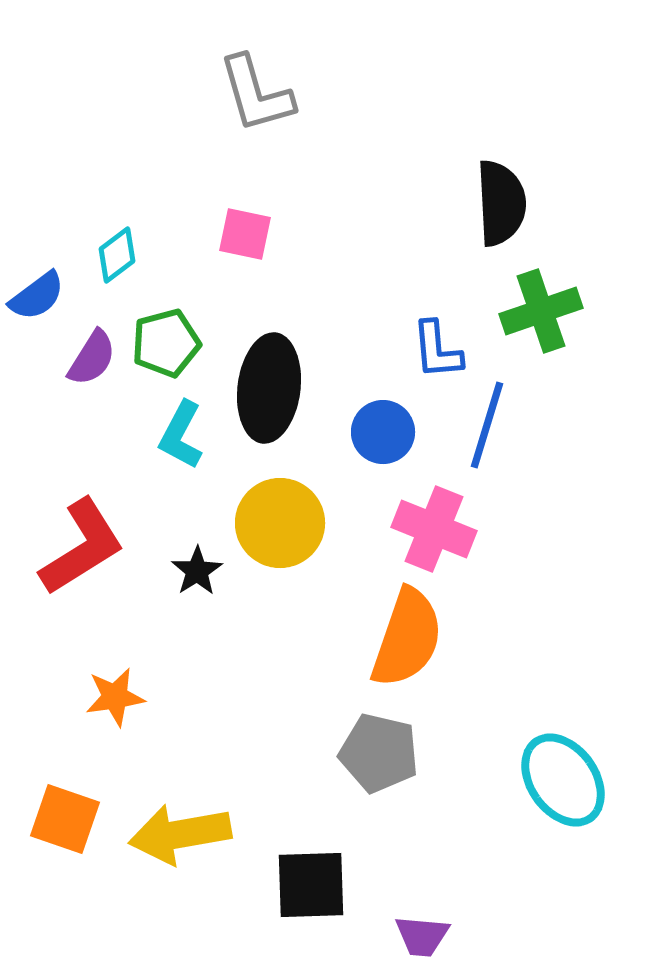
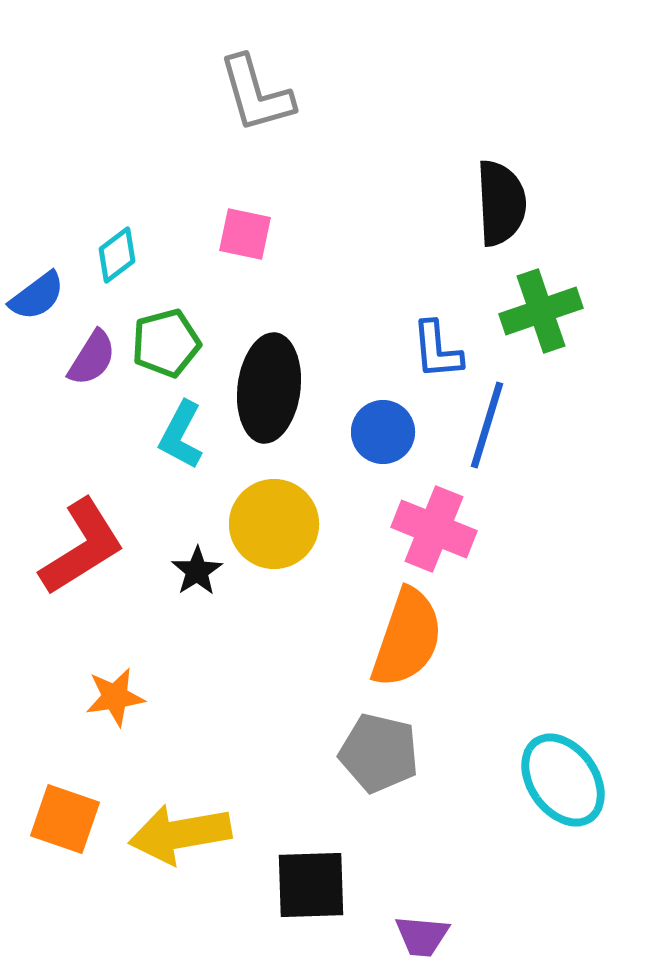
yellow circle: moved 6 px left, 1 px down
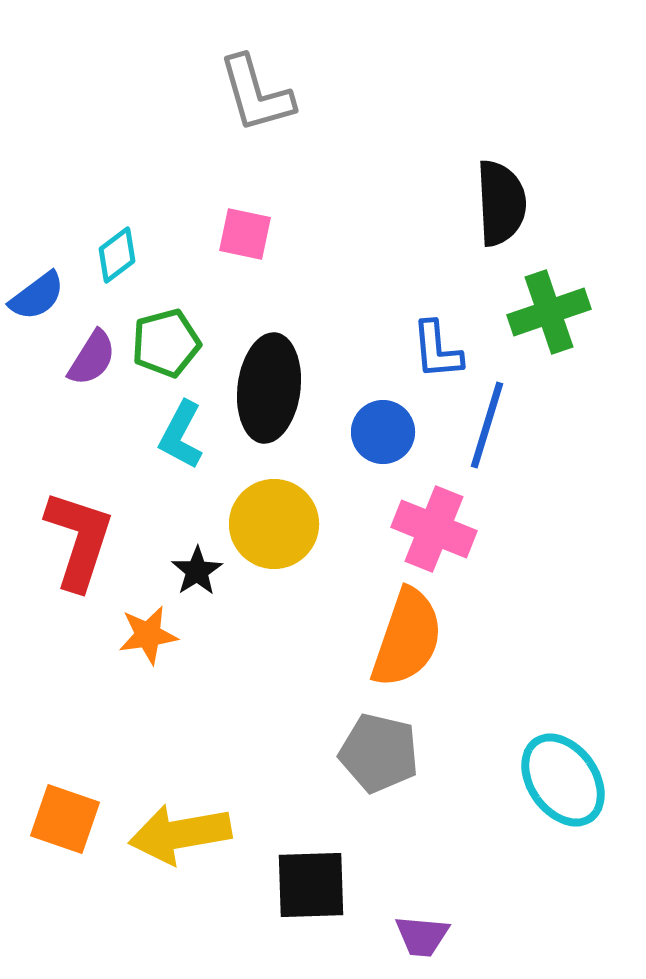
green cross: moved 8 px right, 1 px down
red L-shape: moved 3 px left, 7 px up; rotated 40 degrees counterclockwise
orange star: moved 33 px right, 62 px up
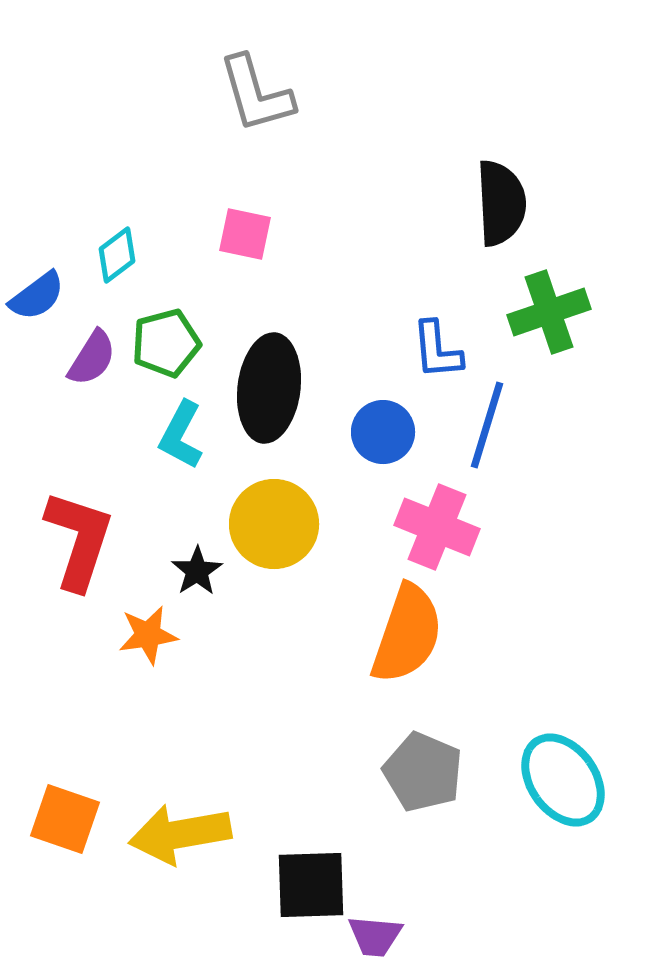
pink cross: moved 3 px right, 2 px up
orange semicircle: moved 4 px up
gray pentagon: moved 44 px right, 19 px down; rotated 10 degrees clockwise
purple trapezoid: moved 47 px left
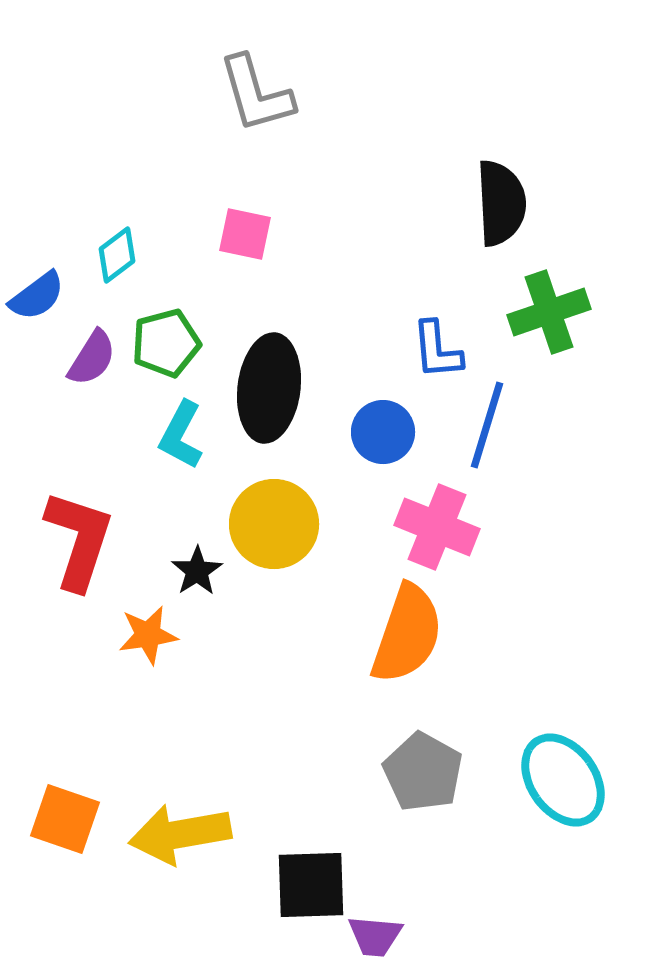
gray pentagon: rotated 6 degrees clockwise
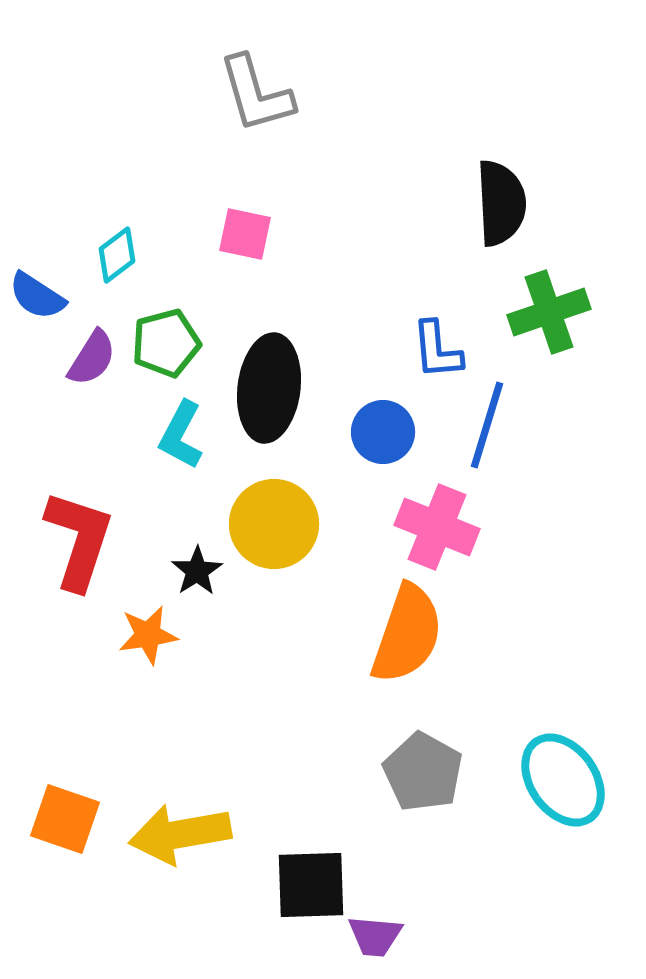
blue semicircle: rotated 70 degrees clockwise
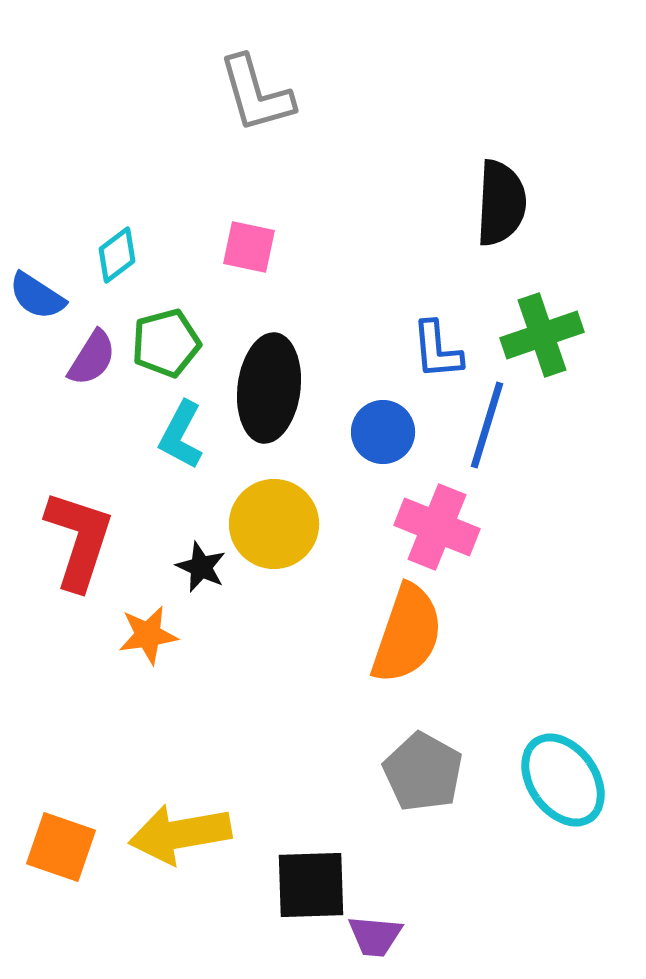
black semicircle: rotated 6 degrees clockwise
pink square: moved 4 px right, 13 px down
green cross: moved 7 px left, 23 px down
black star: moved 4 px right, 4 px up; rotated 15 degrees counterclockwise
orange square: moved 4 px left, 28 px down
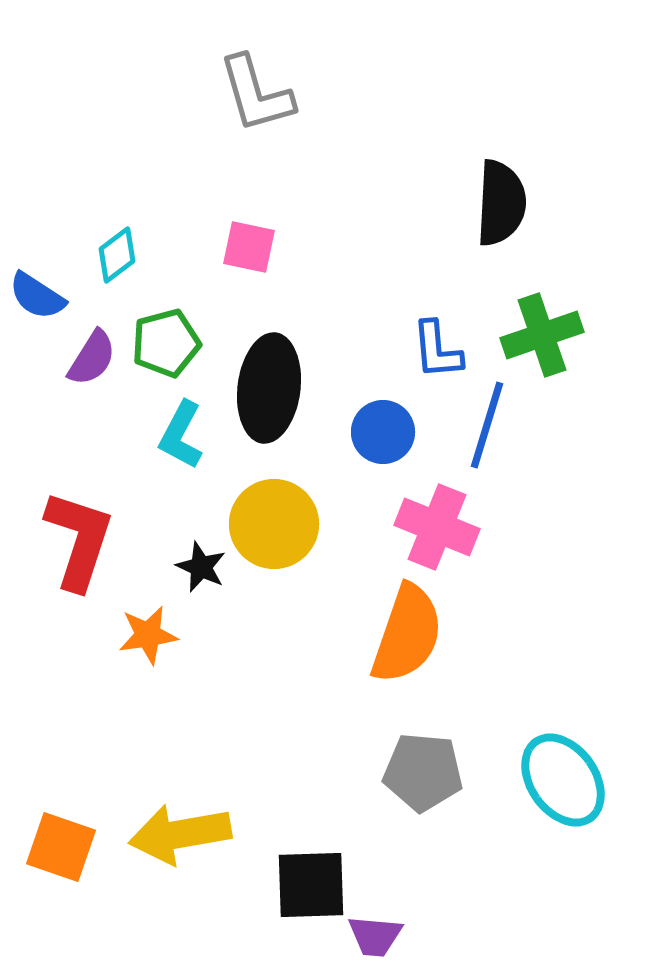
gray pentagon: rotated 24 degrees counterclockwise
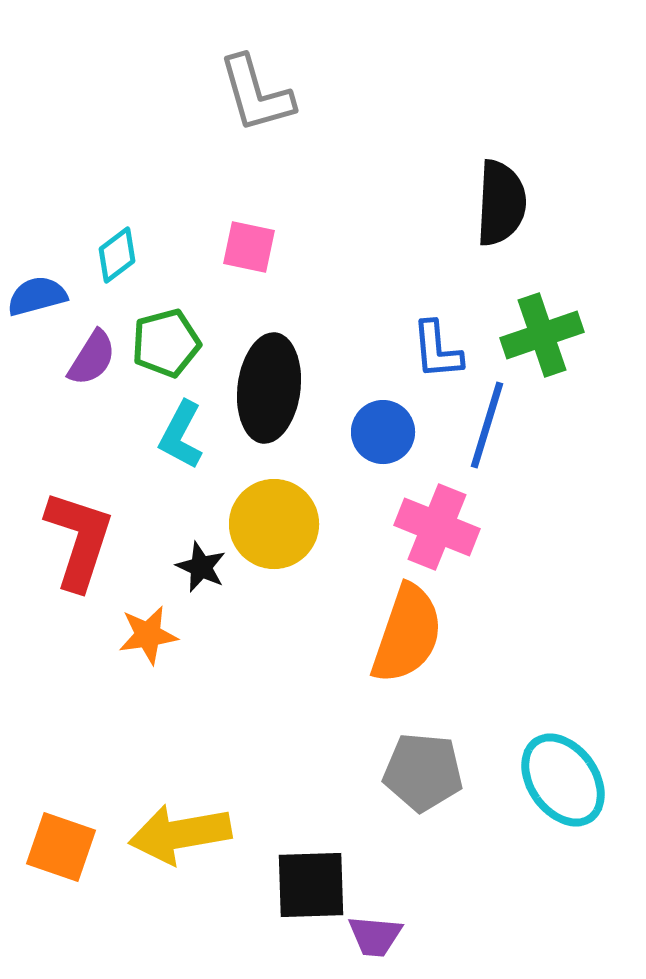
blue semicircle: rotated 132 degrees clockwise
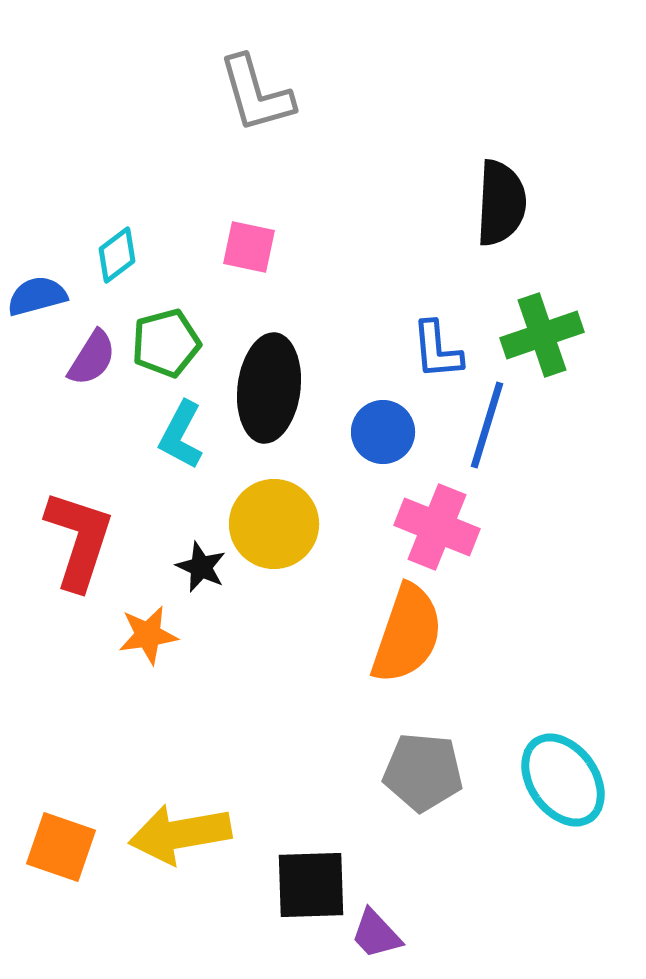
purple trapezoid: moved 1 px right, 2 px up; rotated 42 degrees clockwise
